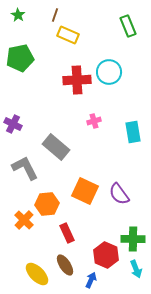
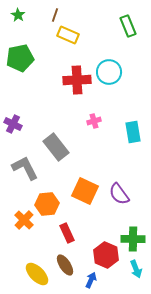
gray rectangle: rotated 12 degrees clockwise
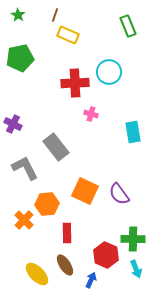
red cross: moved 2 px left, 3 px down
pink cross: moved 3 px left, 7 px up; rotated 32 degrees clockwise
red rectangle: rotated 24 degrees clockwise
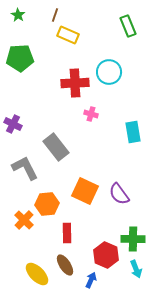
green pentagon: rotated 8 degrees clockwise
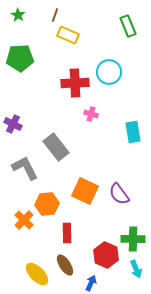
blue arrow: moved 3 px down
